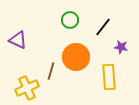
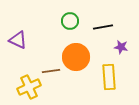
green circle: moved 1 px down
black line: rotated 42 degrees clockwise
brown line: rotated 66 degrees clockwise
yellow cross: moved 2 px right, 1 px up
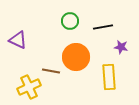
brown line: rotated 18 degrees clockwise
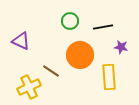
purple triangle: moved 3 px right, 1 px down
orange circle: moved 4 px right, 2 px up
brown line: rotated 24 degrees clockwise
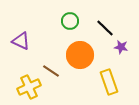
black line: moved 2 px right, 1 px down; rotated 54 degrees clockwise
yellow rectangle: moved 5 px down; rotated 15 degrees counterclockwise
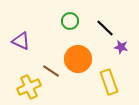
orange circle: moved 2 px left, 4 px down
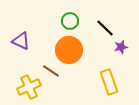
purple star: rotated 24 degrees counterclockwise
orange circle: moved 9 px left, 9 px up
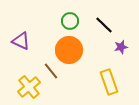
black line: moved 1 px left, 3 px up
brown line: rotated 18 degrees clockwise
yellow cross: rotated 15 degrees counterclockwise
